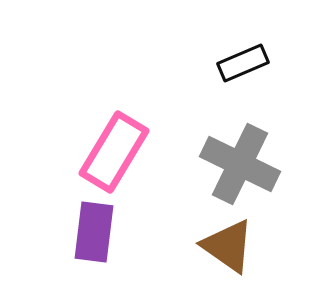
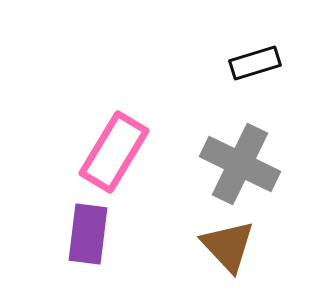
black rectangle: moved 12 px right; rotated 6 degrees clockwise
purple rectangle: moved 6 px left, 2 px down
brown triangle: rotated 12 degrees clockwise
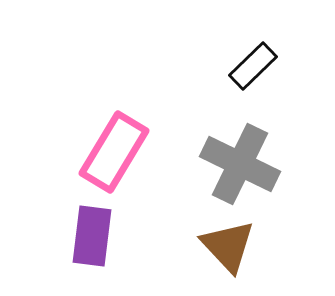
black rectangle: moved 2 px left, 3 px down; rotated 27 degrees counterclockwise
purple rectangle: moved 4 px right, 2 px down
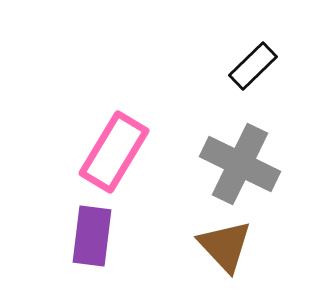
brown triangle: moved 3 px left
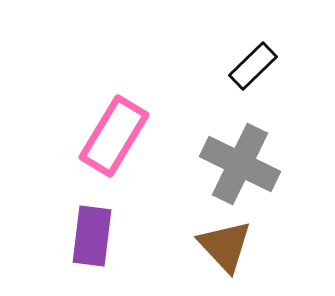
pink rectangle: moved 16 px up
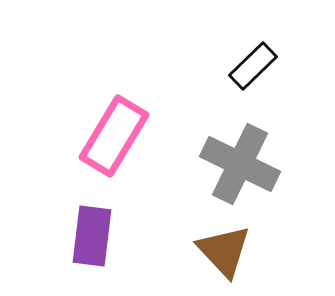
brown triangle: moved 1 px left, 5 px down
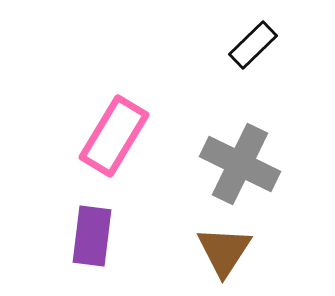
black rectangle: moved 21 px up
brown triangle: rotated 16 degrees clockwise
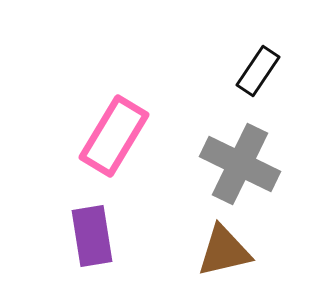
black rectangle: moved 5 px right, 26 px down; rotated 12 degrees counterclockwise
purple rectangle: rotated 16 degrees counterclockwise
brown triangle: rotated 44 degrees clockwise
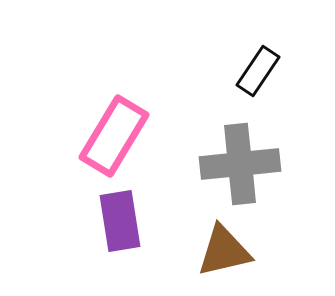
gray cross: rotated 32 degrees counterclockwise
purple rectangle: moved 28 px right, 15 px up
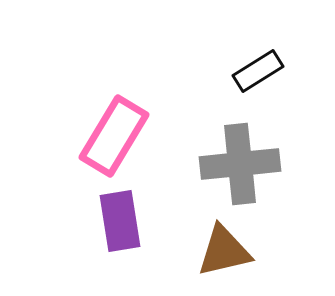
black rectangle: rotated 24 degrees clockwise
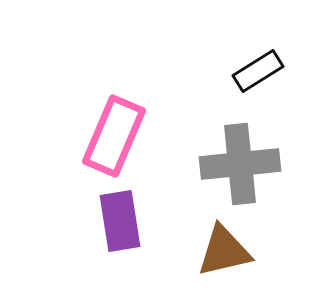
pink rectangle: rotated 8 degrees counterclockwise
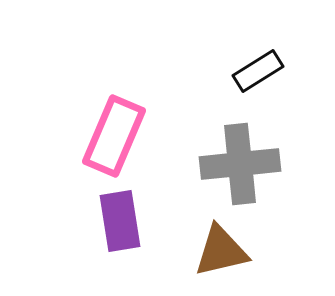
brown triangle: moved 3 px left
